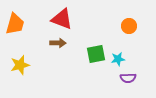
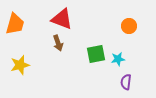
brown arrow: rotated 70 degrees clockwise
purple semicircle: moved 2 px left, 4 px down; rotated 98 degrees clockwise
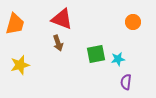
orange circle: moved 4 px right, 4 px up
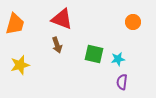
brown arrow: moved 1 px left, 2 px down
green square: moved 2 px left; rotated 24 degrees clockwise
purple semicircle: moved 4 px left
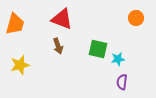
orange circle: moved 3 px right, 4 px up
brown arrow: moved 1 px right, 1 px down
green square: moved 4 px right, 5 px up
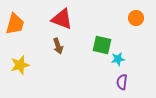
green square: moved 4 px right, 4 px up
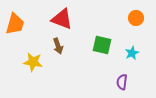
cyan star: moved 14 px right, 6 px up; rotated 16 degrees counterclockwise
yellow star: moved 13 px right, 3 px up; rotated 24 degrees clockwise
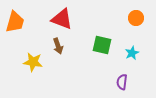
orange trapezoid: moved 2 px up
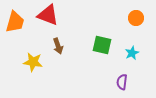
red triangle: moved 14 px left, 4 px up
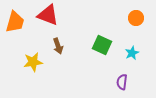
green square: rotated 12 degrees clockwise
yellow star: rotated 18 degrees counterclockwise
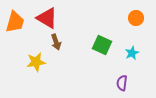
red triangle: moved 1 px left, 3 px down; rotated 10 degrees clockwise
brown arrow: moved 2 px left, 4 px up
yellow star: moved 3 px right
purple semicircle: moved 1 px down
